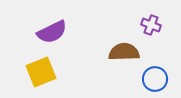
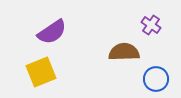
purple cross: rotated 12 degrees clockwise
purple semicircle: rotated 8 degrees counterclockwise
blue circle: moved 1 px right
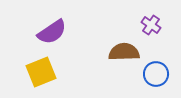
blue circle: moved 5 px up
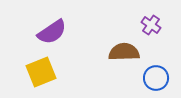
blue circle: moved 4 px down
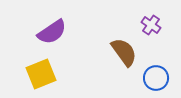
brown semicircle: rotated 56 degrees clockwise
yellow square: moved 2 px down
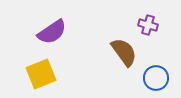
purple cross: moved 3 px left; rotated 18 degrees counterclockwise
